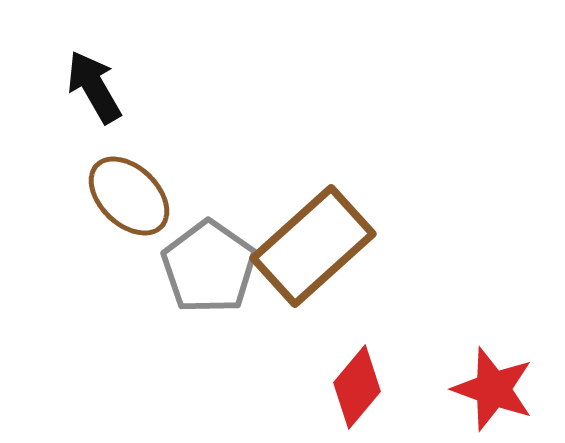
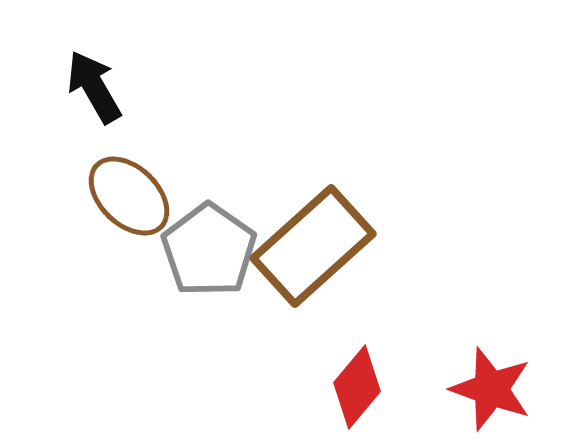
gray pentagon: moved 17 px up
red star: moved 2 px left
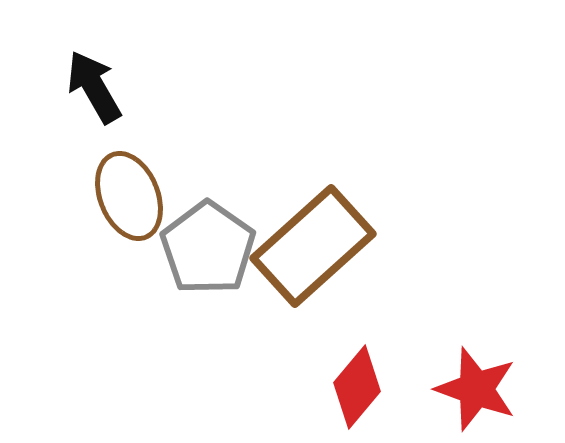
brown ellipse: rotated 24 degrees clockwise
gray pentagon: moved 1 px left, 2 px up
red star: moved 15 px left
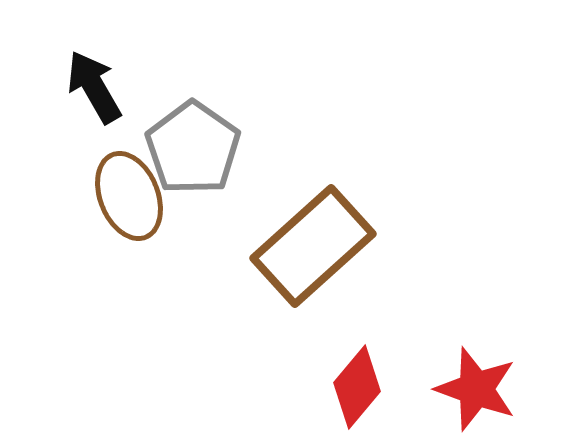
gray pentagon: moved 15 px left, 100 px up
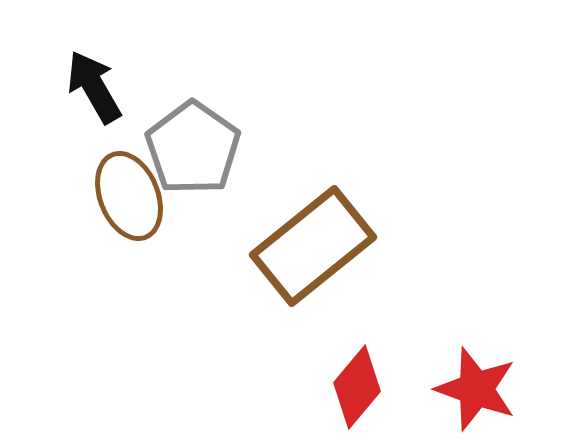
brown rectangle: rotated 3 degrees clockwise
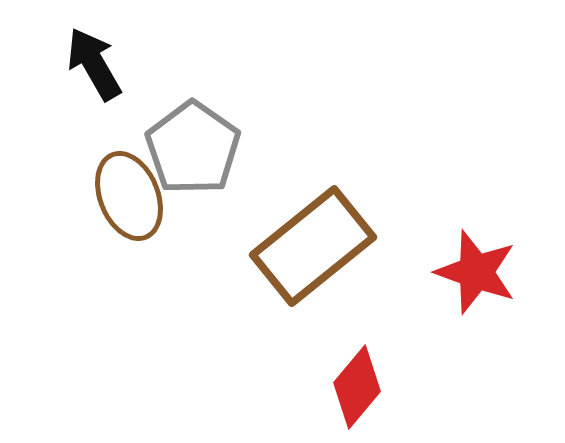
black arrow: moved 23 px up
red star: moved 117 px up
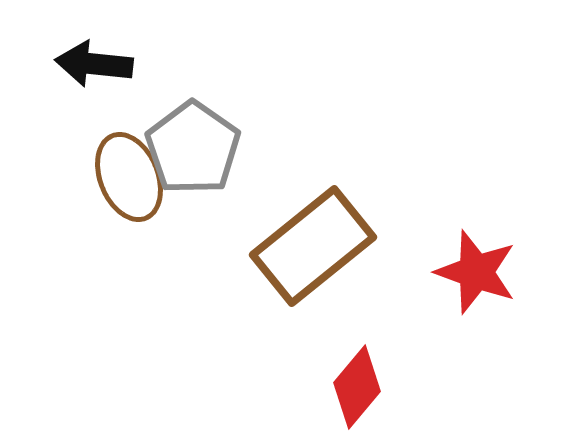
black arrow: rotated 54 degrees counterclockwise
brown ellipse: moved 19 px up
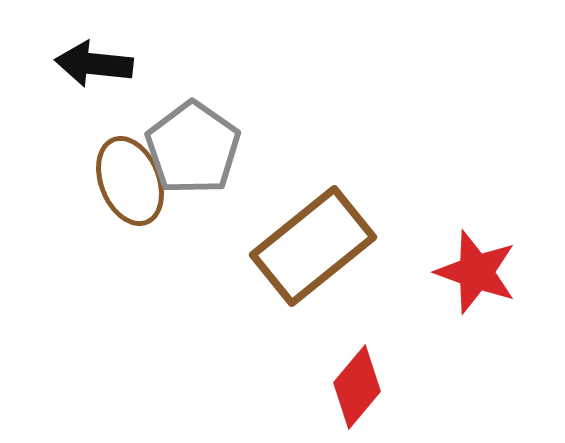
brown ellipse: moved 1 px right, 4 px down
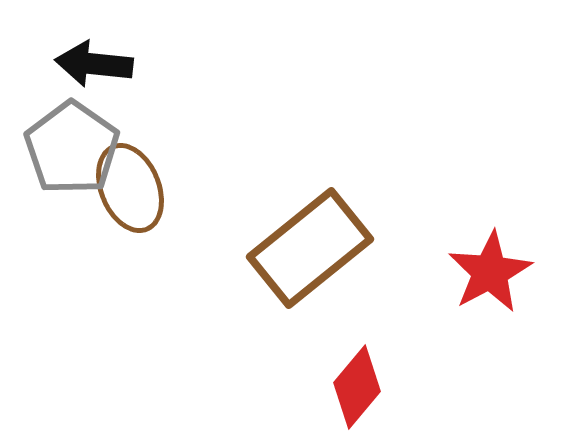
gray pentagon: moved 121 px left
brown ellipse: moved 7 px down
brown rectangle: moved 3 px left, 2 px down
red star: moved 14 px right; rotated 24 degrees clockwise
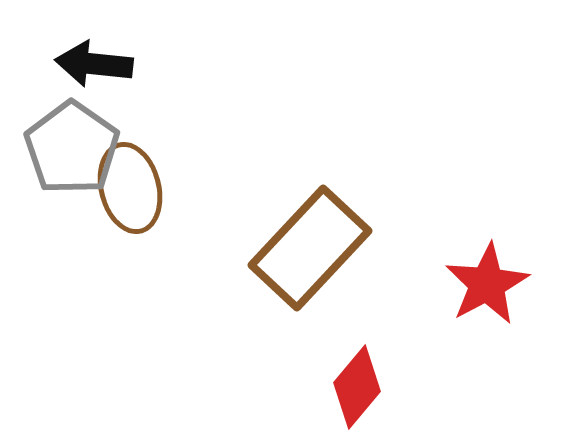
brown ellipse: rotated 8 degrees clockwise
brown rectangle: rotated 8 degrees counterclockwise
red star: moved 3 px left, 12 px down
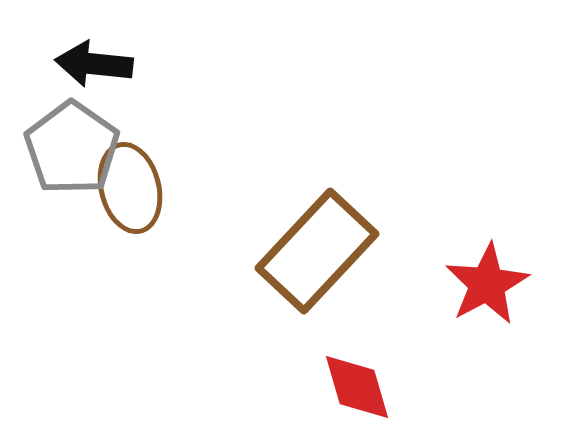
brown rectangle: moved 7 px right, 3 px down
red diamond: rotated 56 degrees counterclockwise
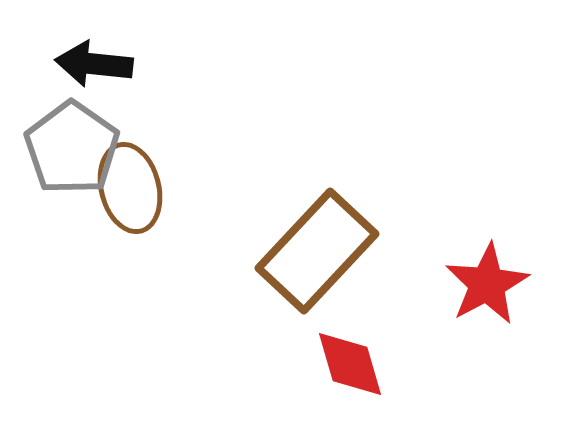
red diamond: moved 7 px left, 23 px up
